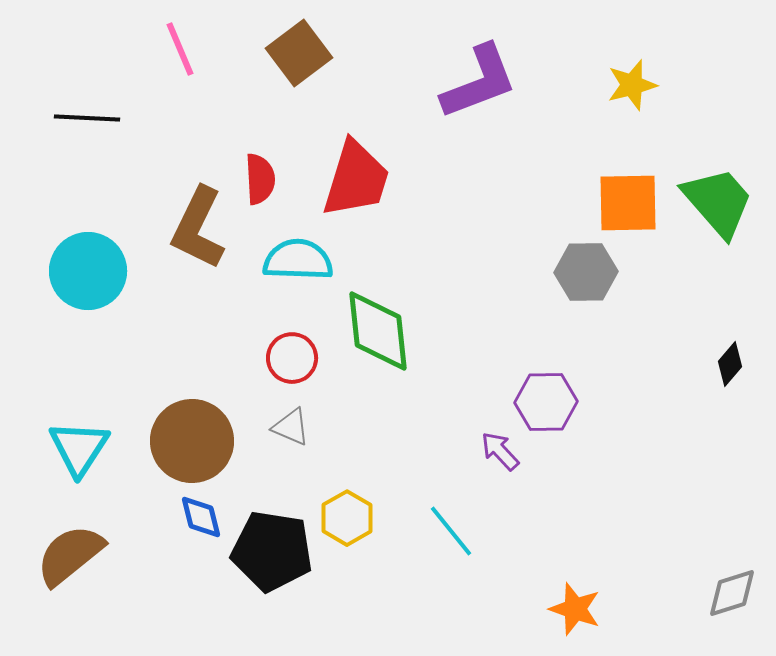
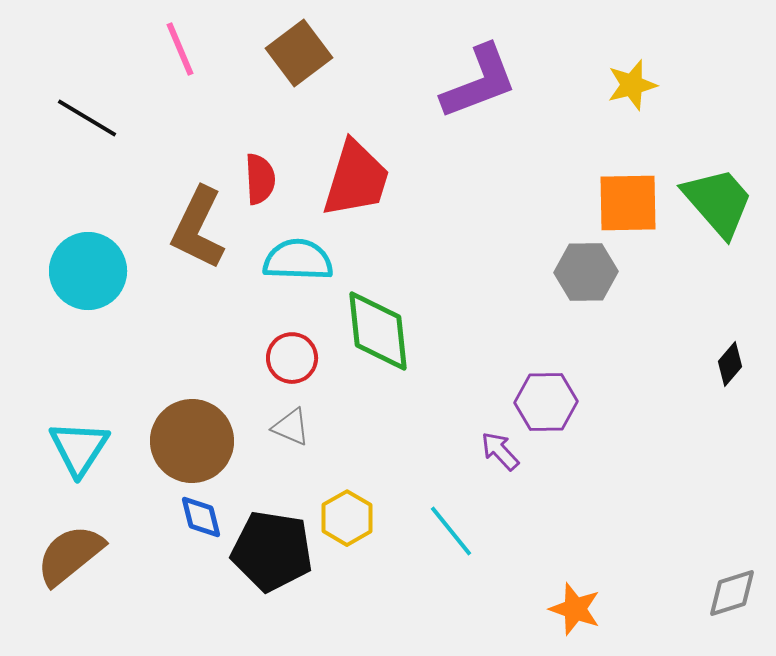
black line: rotated 28 degrees clockwise
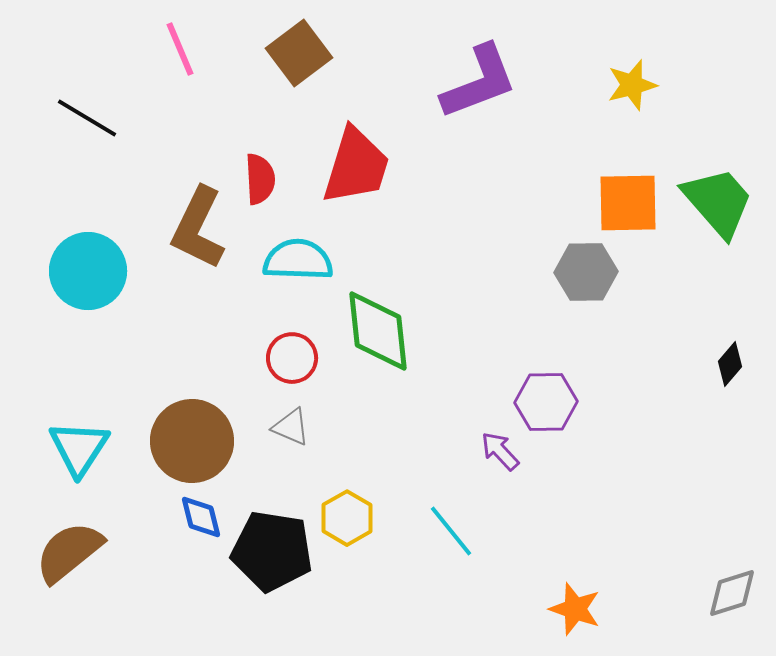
red trapezoid: moved 13 px up
brown semicircle: moved 1 px left, 3 px up
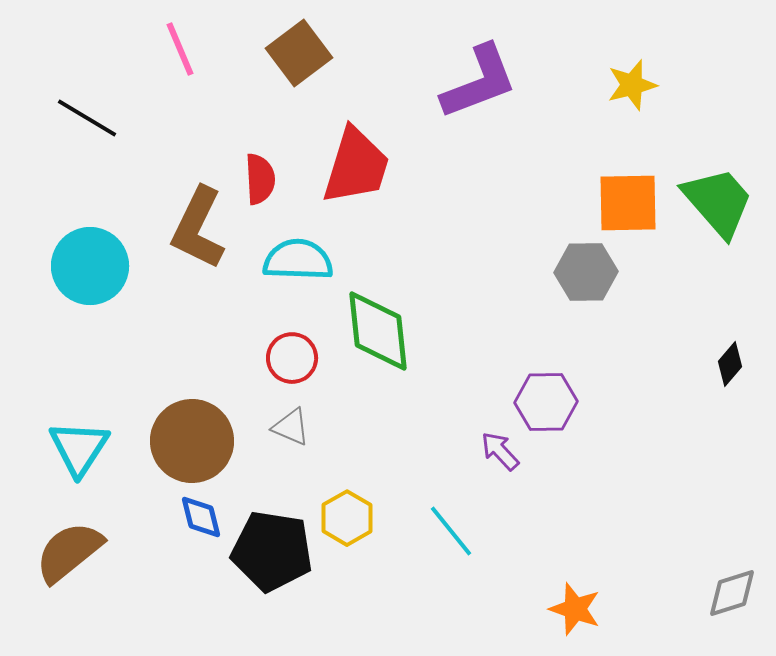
cyan circle: moved 2 px right, 5 px up
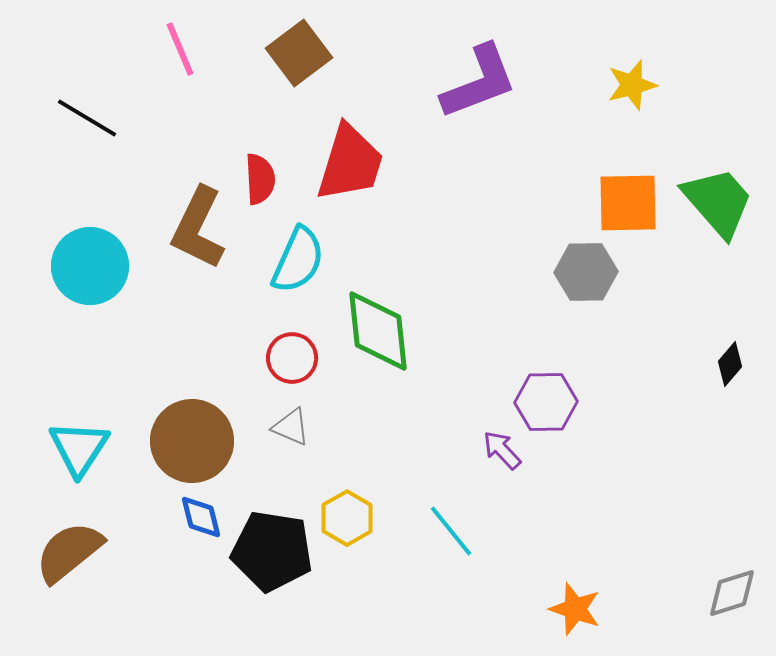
red trapezoid: moved 6 px left, 3 px up
cyan semicircle: rotated 112 degrees clockwise
purple arrow: moved 2 px right, 1 px up
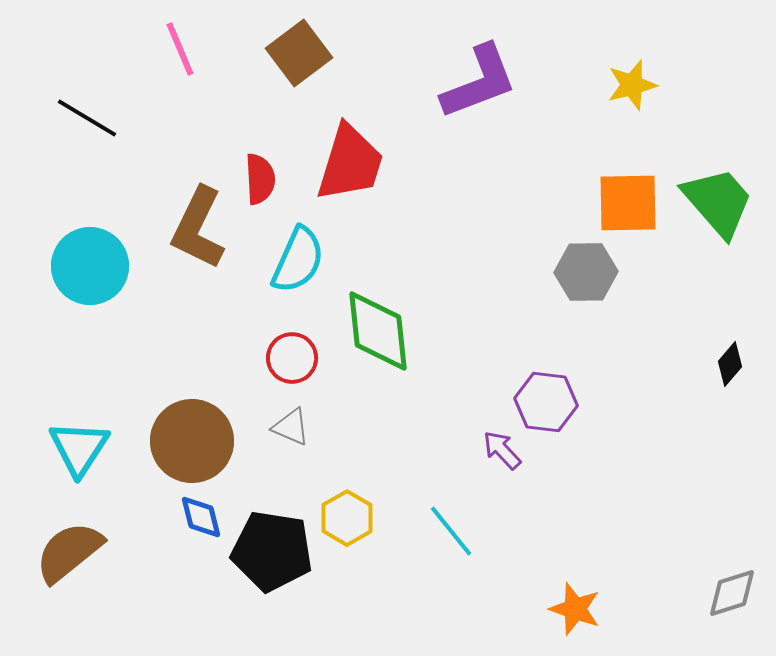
purple hexagon: rotated 8 degrees clockwise
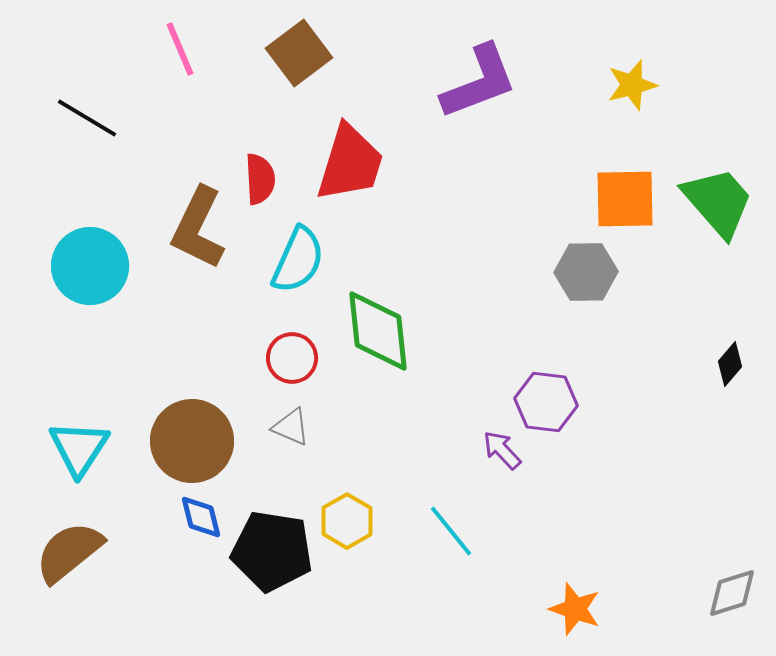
orange square: moved 3 px left, 4 px up
yellow hexagon: moved 3 px down
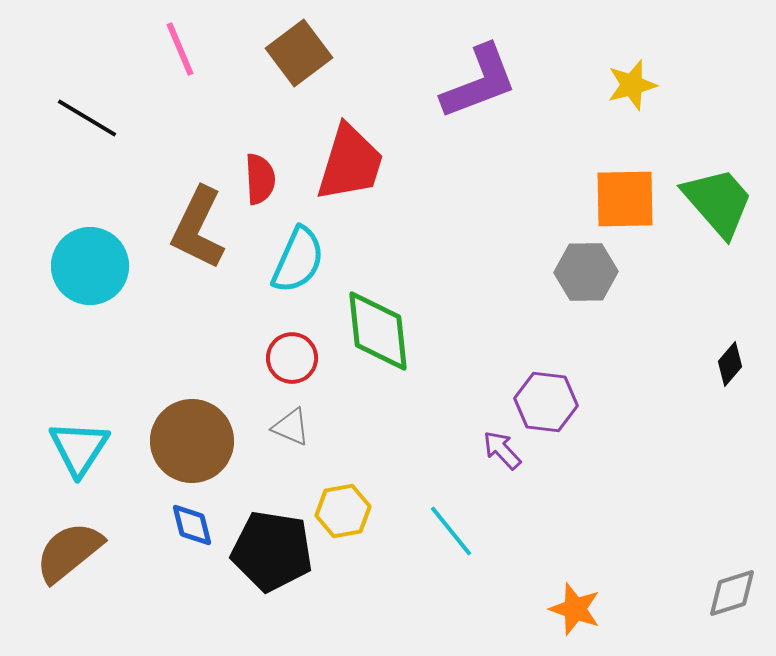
blue diamond: moved 9 px left, 8 px down
yellow hexagon: moved 4 px left, 10 px up; rotated 20 degrees clockwise
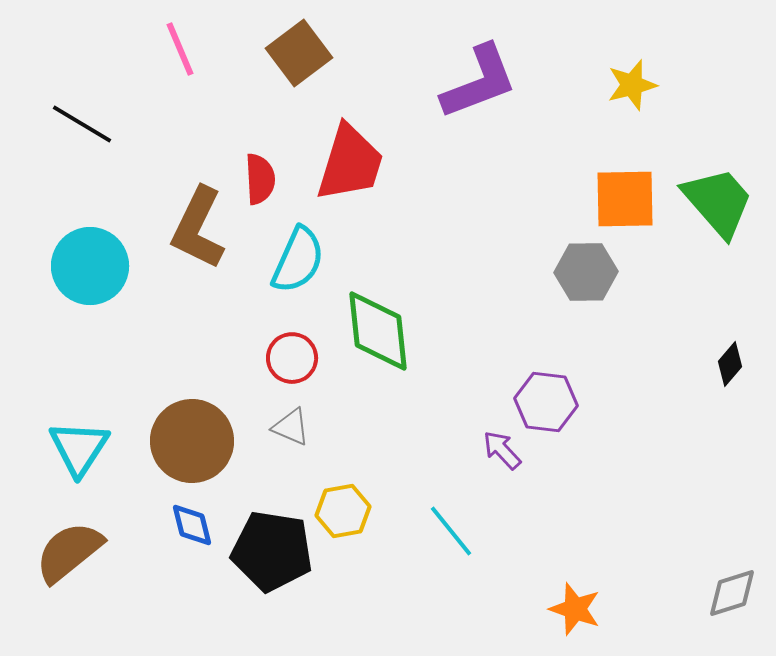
black line: moved 5 px left, 6 px down
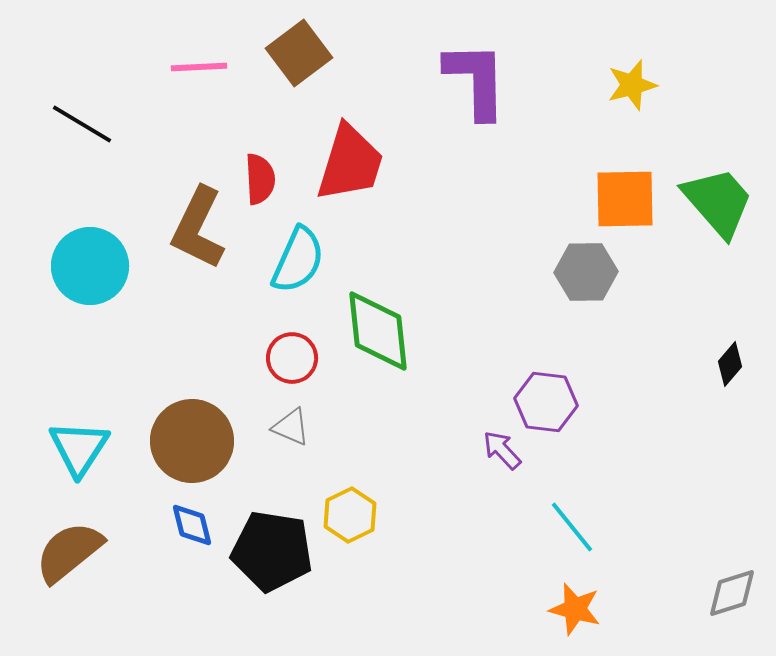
pink line: moved 19 px right, 18 px down; rotated 70 degrees counterclockwise
purple L-shape: moved 3 px left, 2 px up; rotated 70 degrees counterclockwise
yellow hexagon: moved 7 px right, 4 px down; rotated 16 degrees counterclockwise
cyan line: moved 121 px right, 4 px up
orange star: rotated 4 degrees counterclockwise
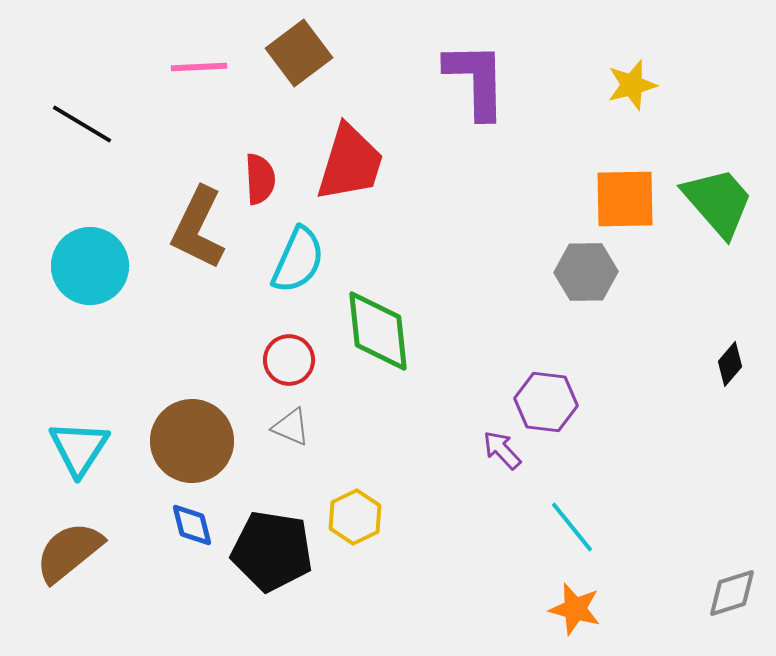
red circle: moved 3 px left, 2 px down
yellow hexagon: moved 5 px right, 2 px down
